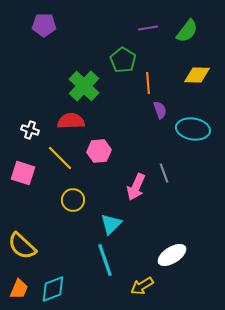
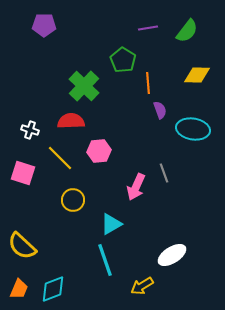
cyan triangle: rotated 15 degrees clockwise
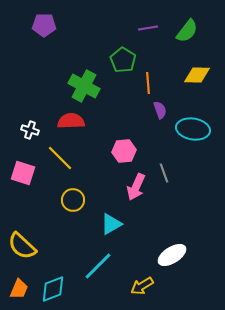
green cross: rotated 16 degrees counterclockwise
pink hexagon: moved 25 px right
cyan line: moved 7 px left, 6 px down; rotated 64 degrees clockwise
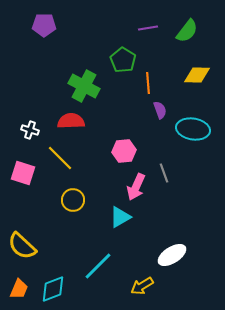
cyan triangle: moved 9 px right, 7 px up
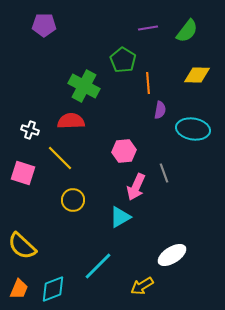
purple semicircle: rotated 30 degrees clockwise
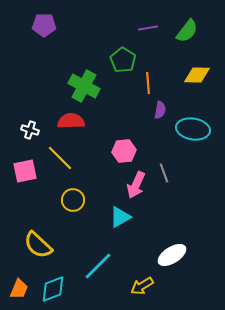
pink square: moved 2 px right, 2 px up; rotated 30 degrees counterclockwise
pink arrow: moved 2 px up
yellow semicircle: moved 16 px right, 1 px up
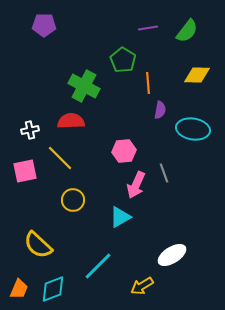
white cross: rotated 30 degrees counterclockwise
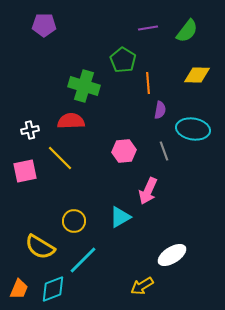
green cross: rotated 12 degrees counterclockwise
gray line: moved 22 px up
pink arrow: moved 12 px right, 6 px down
yellow circle: moved 1 px right, 21 px down
yellow semicircle: moved 2 px right, 2 px down; rotated 12 degrees counterclockwise
cyan line: moved 15 px left, 6 px up
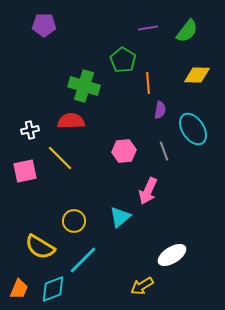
cyan ellipse: rotated 48 degrees clockwise
cyan triangle: rotated 10 degrees counterclockwise
